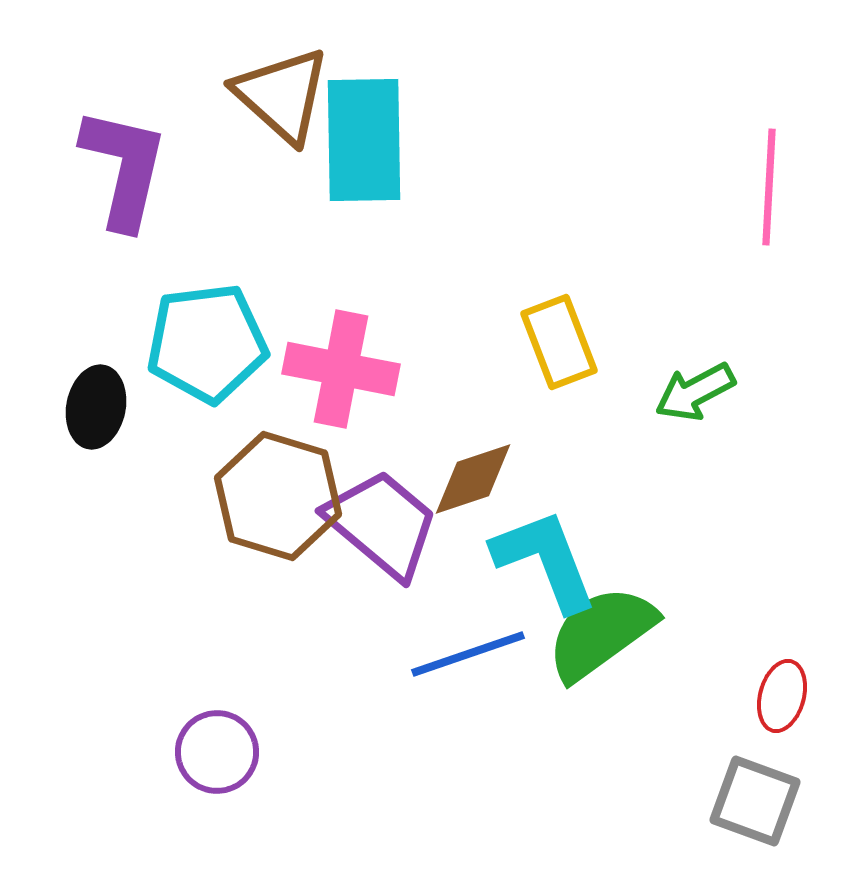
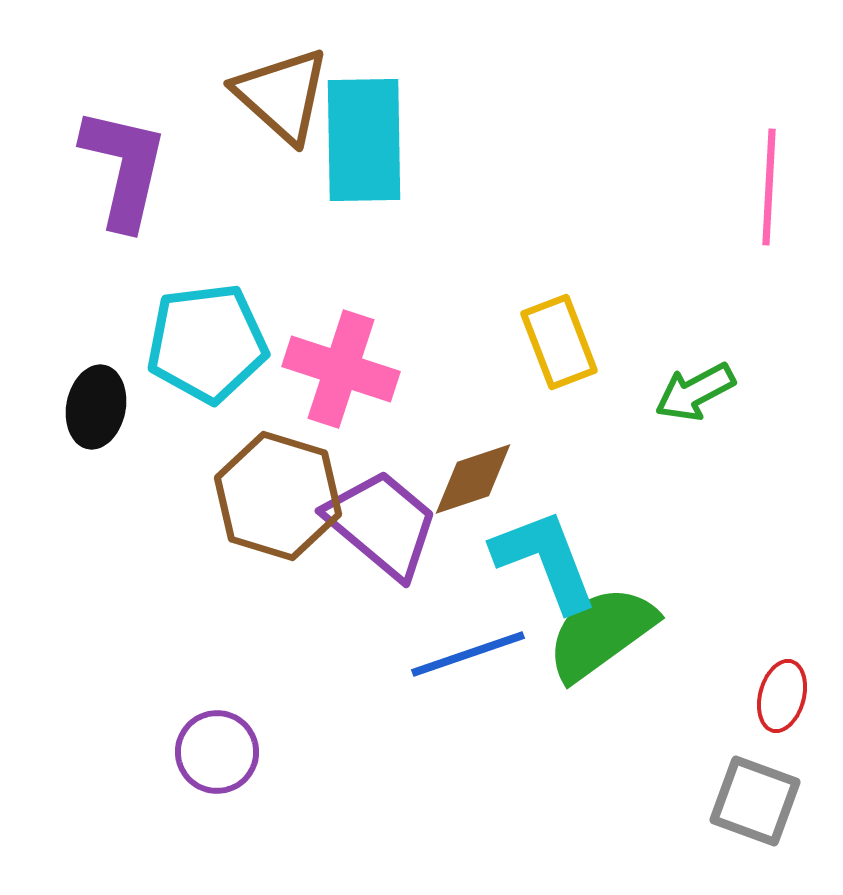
pink cross: rotated 7 degrees clockwise
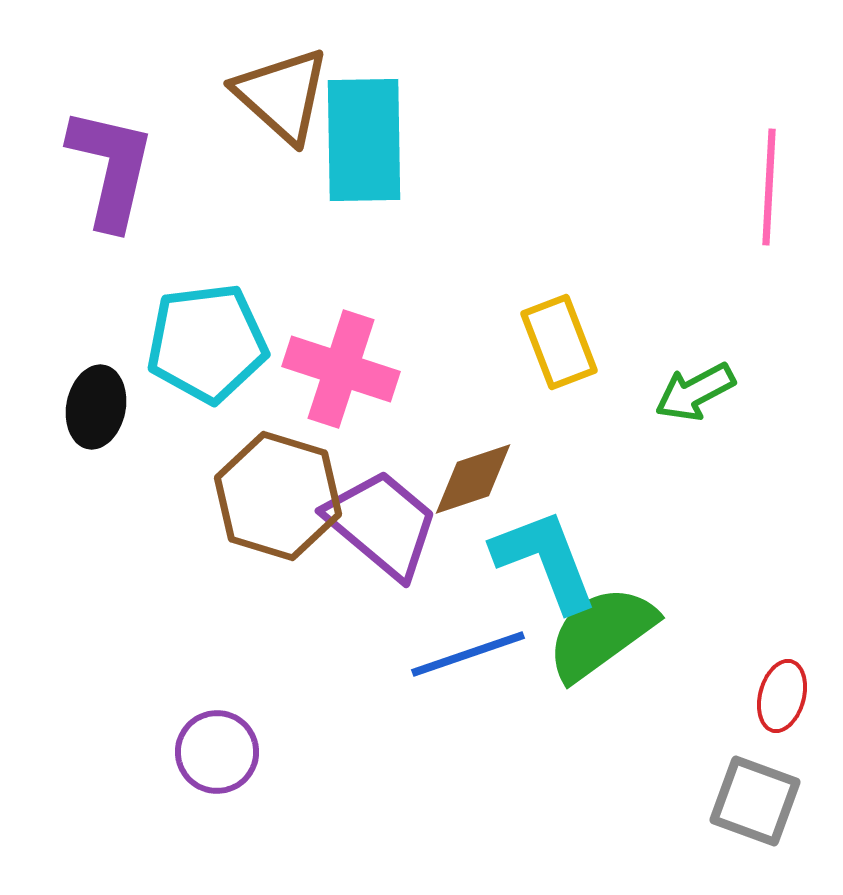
purple L-shape: moved 13 px left
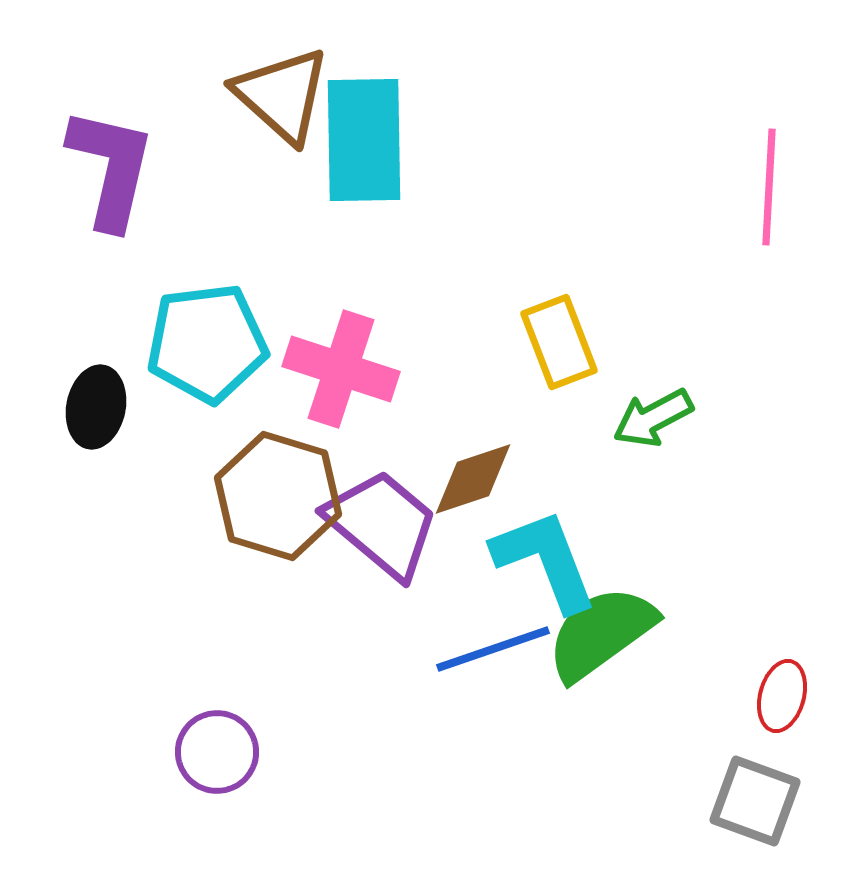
green arrow: moved 42 px left, 26 px down
blue line: moved 25 px right, 5 px up
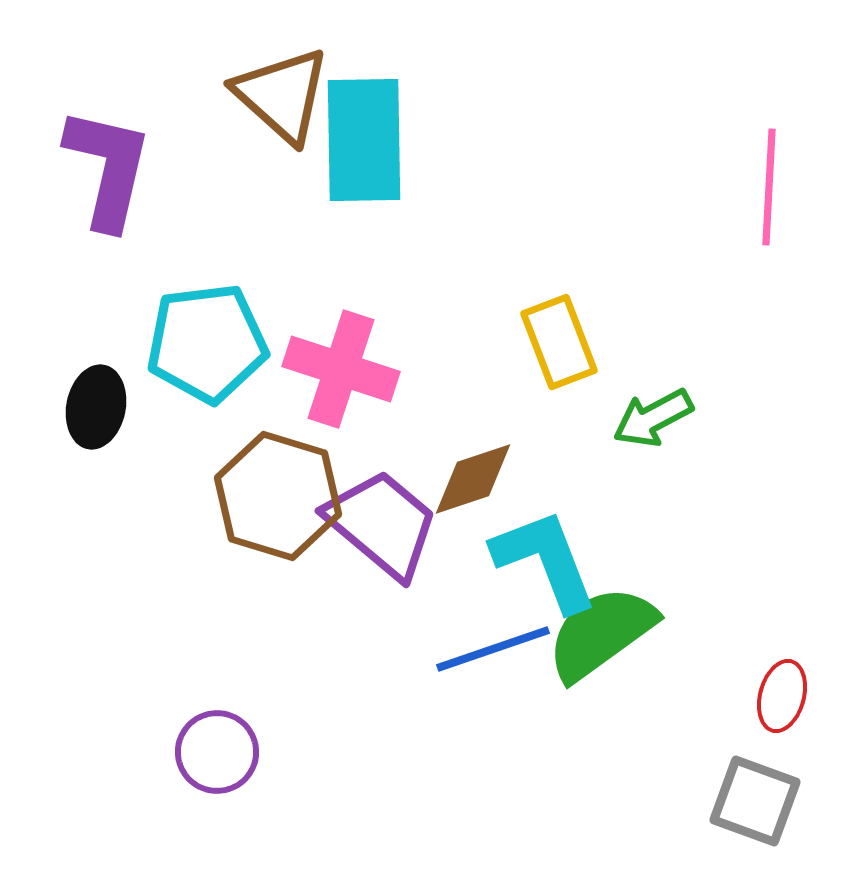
purple L-shape: moved 3 px left
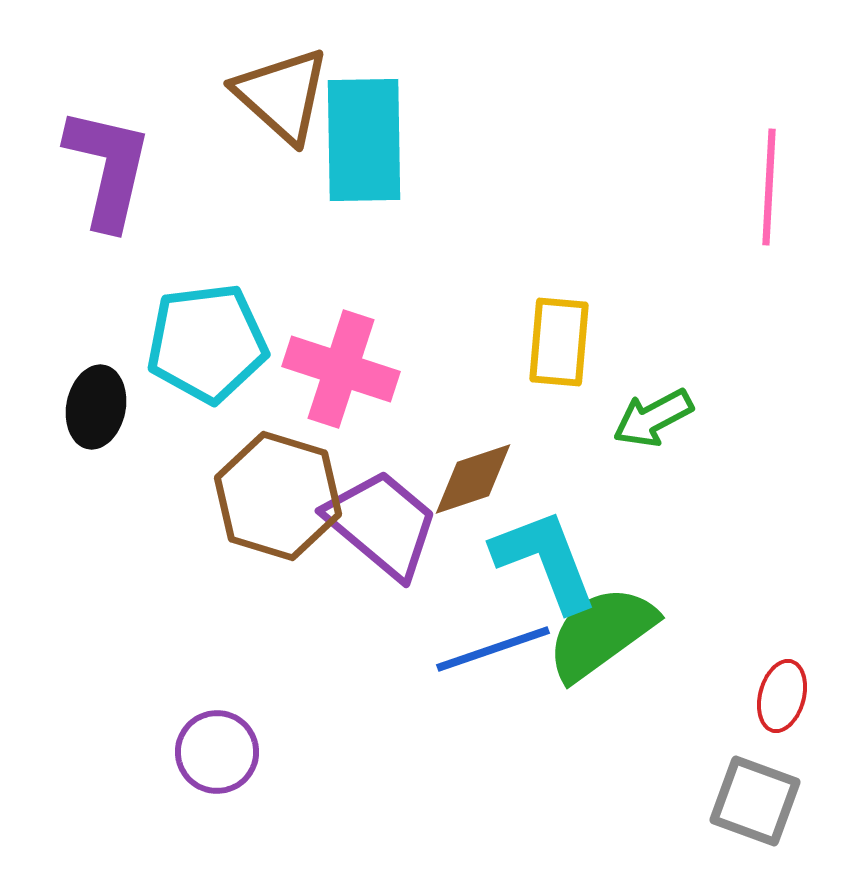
yellow rectangle: rotated 26 degrees clockwise
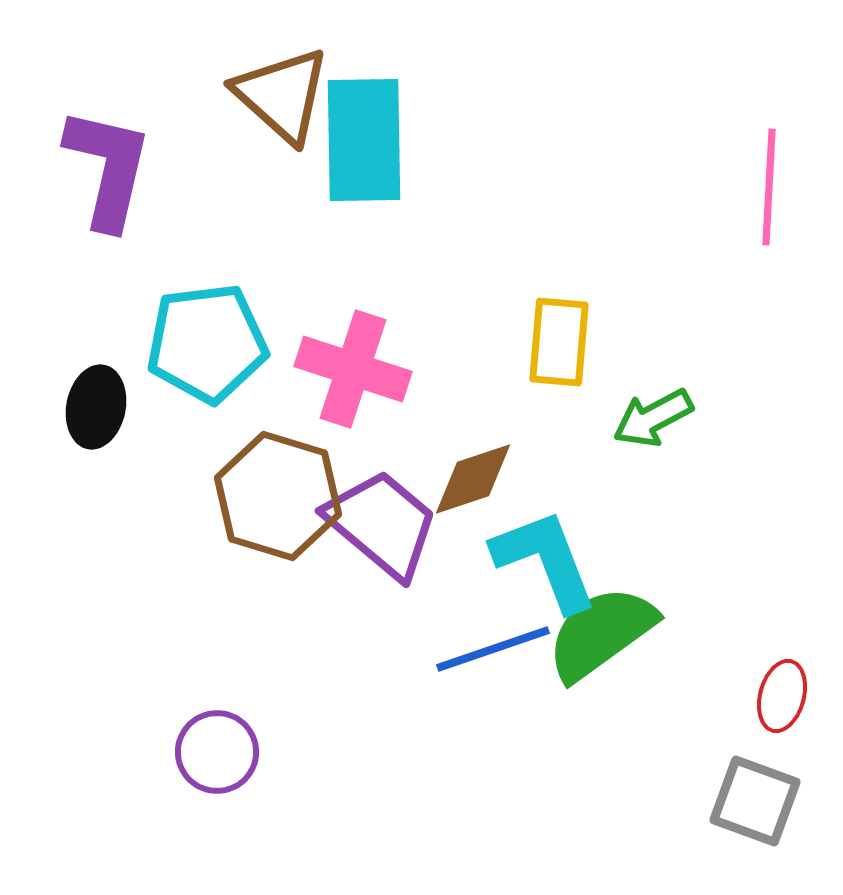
pink cross: moved 12 px right
